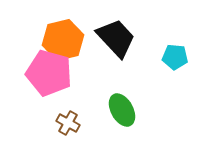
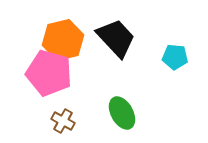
green ellipse: moved 3 px down
brown cross: moved 5 px left, 2 px up
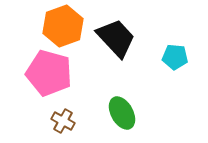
orange hexagon: moved 14 px up; rotated 6 degrees counterclockwise
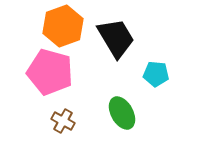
black trapezoid: rotated 12 degrees clockwise
cyan pentagon: moved 19 px left, 17 px down
pink pentagon: moved 1 px right, 1 px up
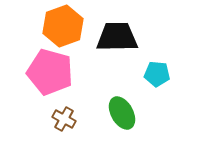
black trapezoid: moved 1 px right, 1 px up; rotated 60 degrees counterclockwise
cyan pentagon: moved 1 px right
brown cross: moved 1 px right, 2 px up
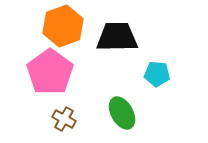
pink pentagon: rotated 21 degrees clockwise
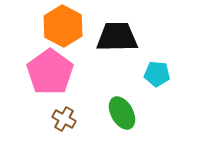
orange hexagon: rotated 12 degrees counterclockwise
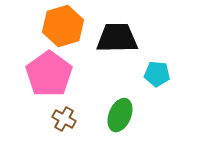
orange hexagon: rotated 15 degrees clockwise
black trapezoid: moved 1 px down
pink pentagon: moved 1 px left, 2 px down
green ellipse: moved 2 px left, 2 px down; rotated 52 degrees clockwise
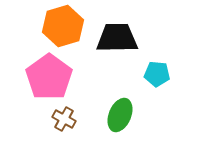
pink pentagon: moved 3 px down
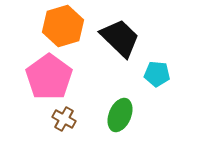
black trapezoid: moved 3 px right; rotated 45 degrees clockwise
